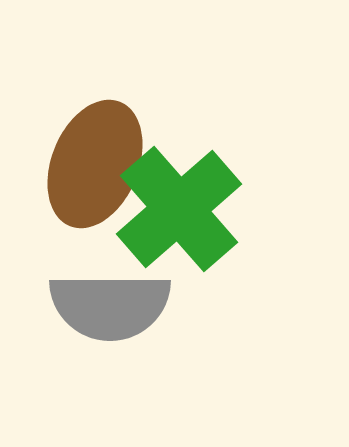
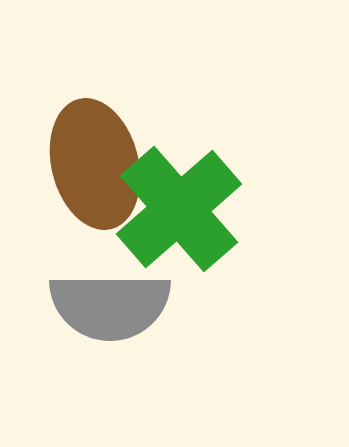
brown ellipse: rotated 36 degrees counterclockwise
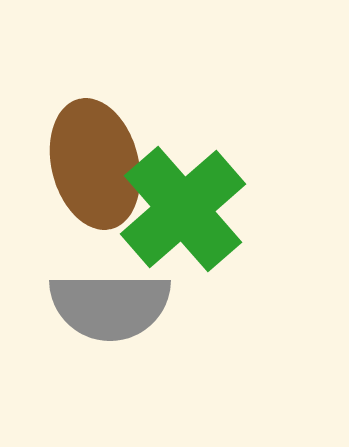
green cross: moved 4 px right
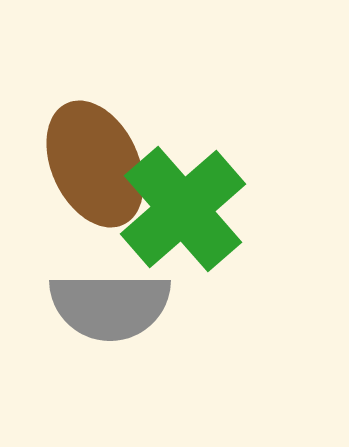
brown ellipse: rotated 11 degrees counterclockwise
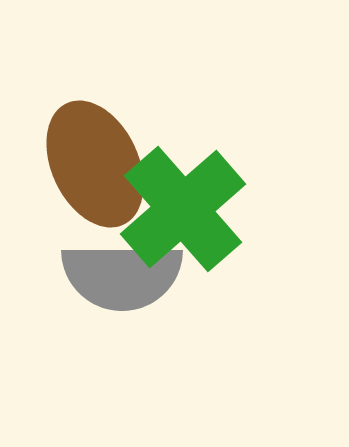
gray semicircle: moved 12 px right, 30 px up
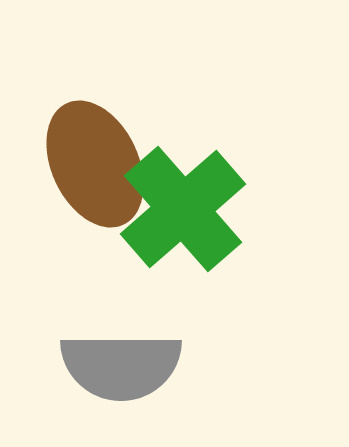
gray semicircle: moved 1 px left, 90 px down
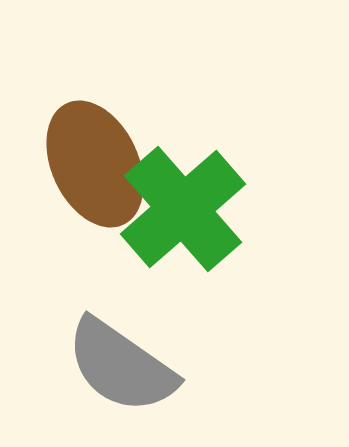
gray semicircle: rotated 35 degrees clockwise
